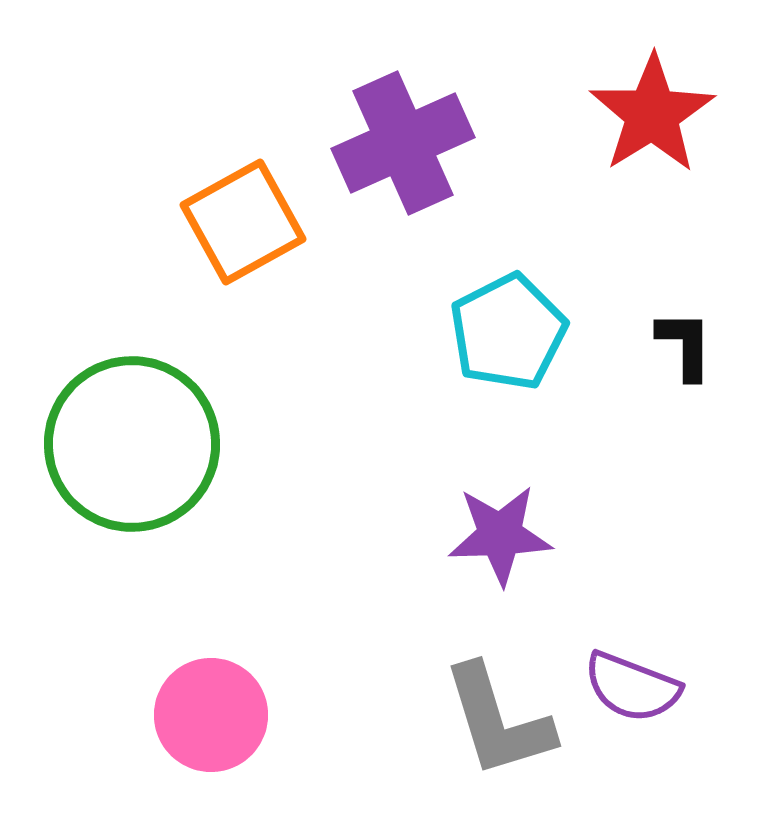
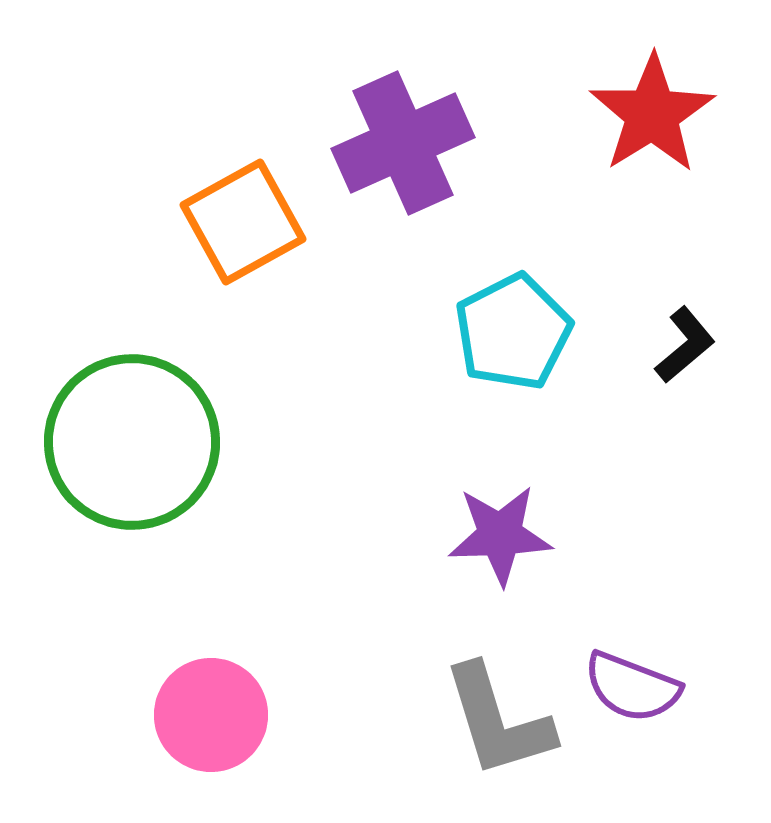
cyan pentagon: moved 5 px right
black L-shape: rotated 50 degrees clockwise
green circle: moved 2 px up
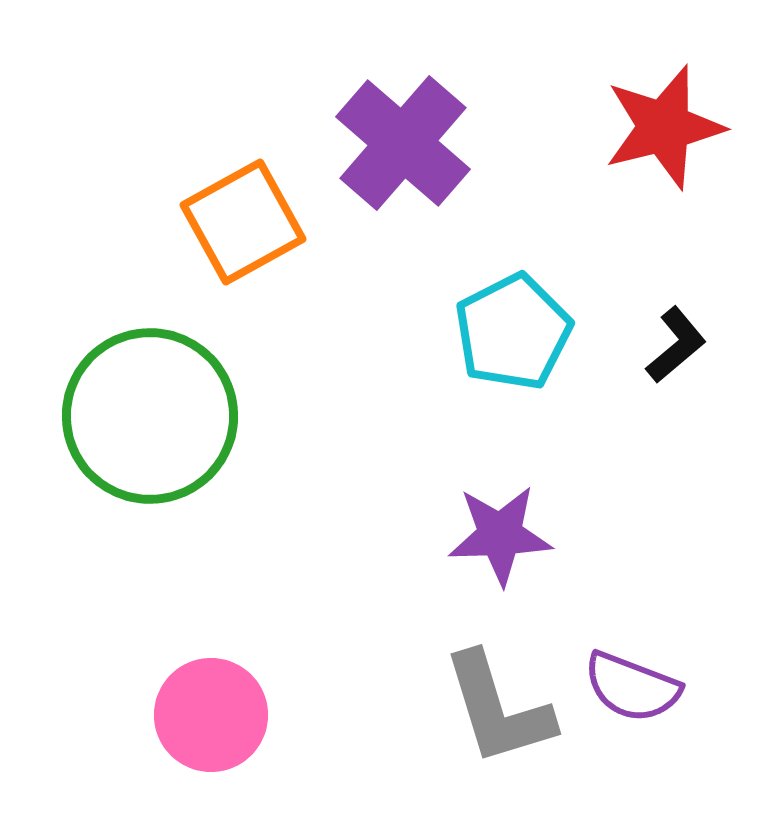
red star: moved 12 px right, 13 px down; rotated 18 degrees clockwise
purple cross: rotated 25 degrees counterclockwise
black L-shape: moved 9 px left
green circle: moved 18 px right, 26 px up
gray L-shape: moved 12 px up
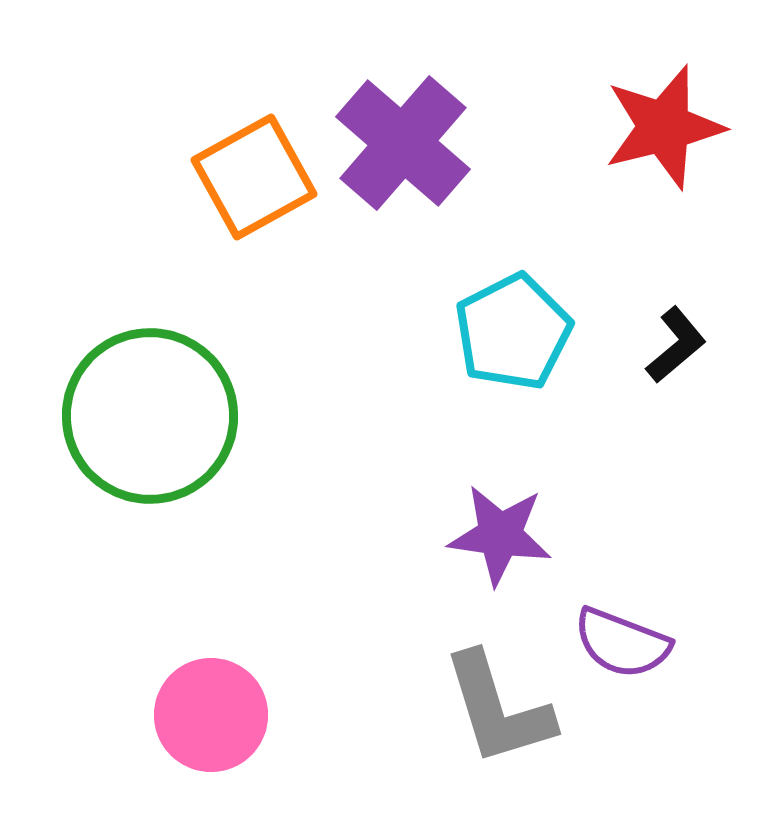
orange square: moved 11 px right, 45 px up
purple star: rotated 10 degrees clockwise
purple semicircle: moved 10 px left, 44 px up
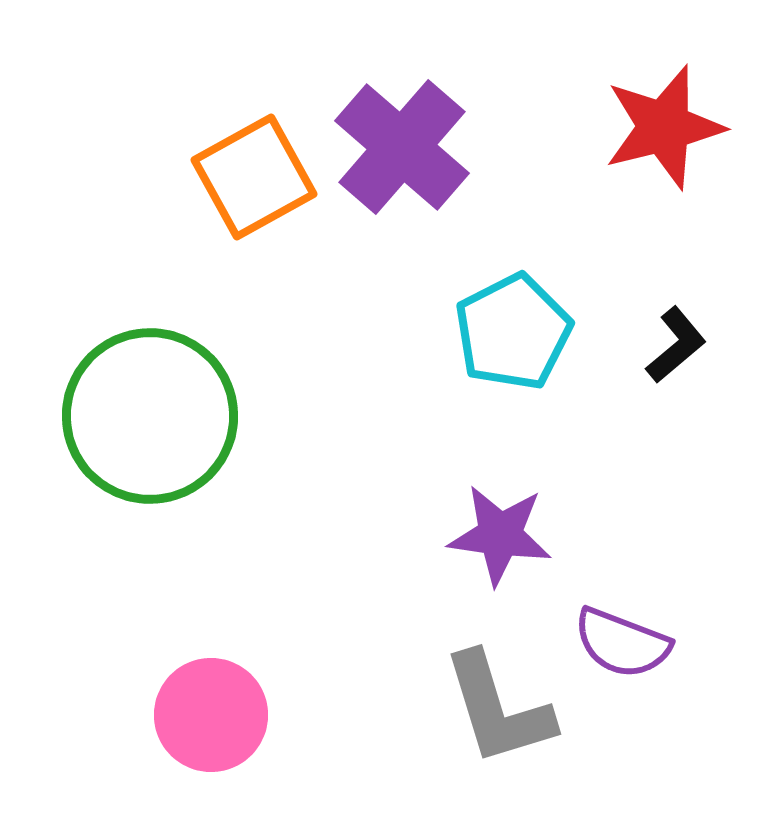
purple cross: moved 1 px left, 4 px down
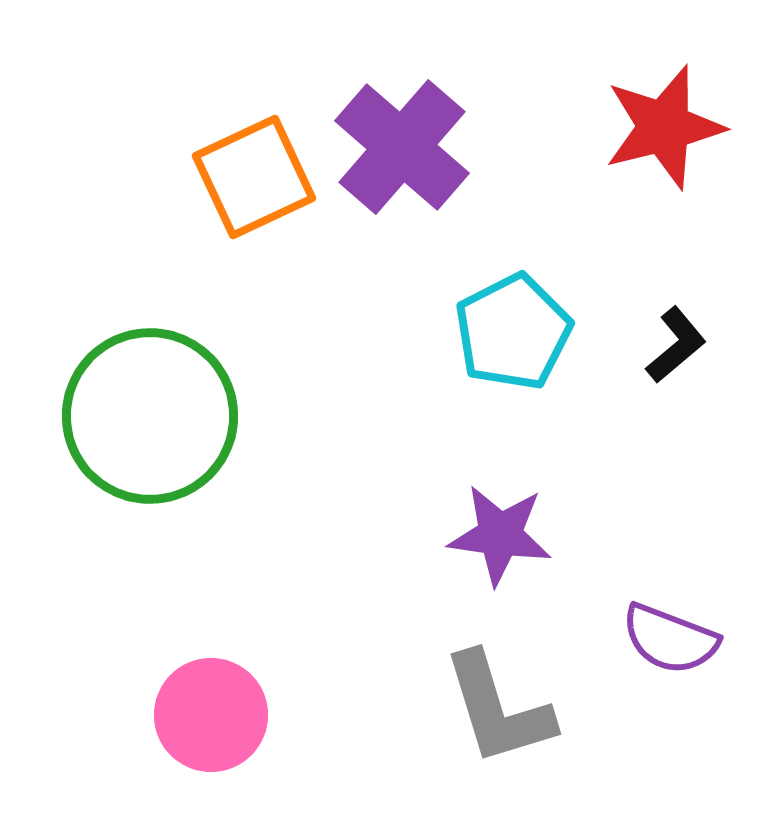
orange square: rotated 4 degrees clockwise
purple semicircle: moved 48 px right, 4 px up
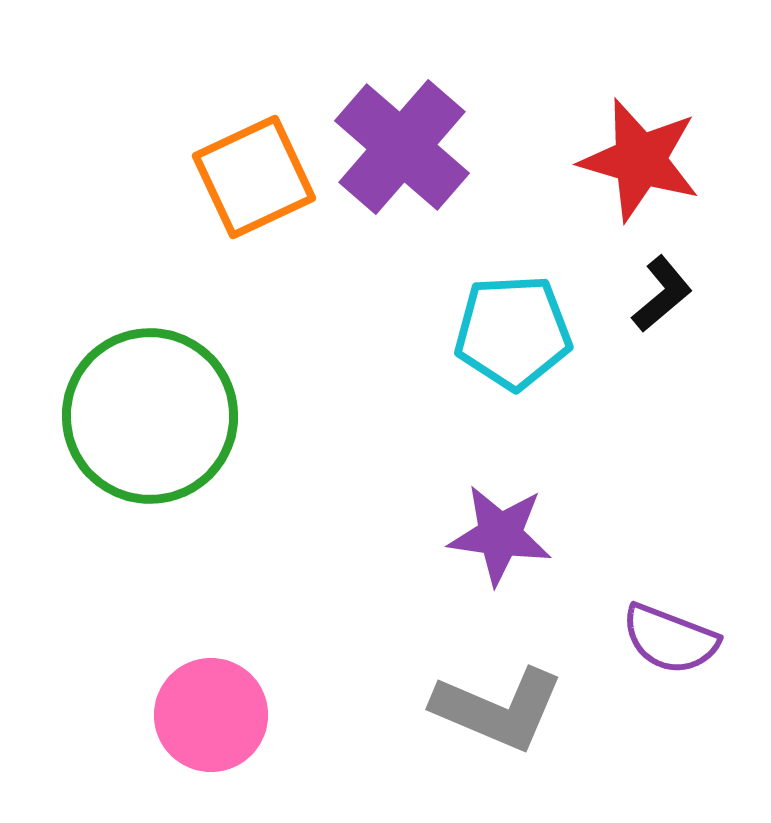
red star: moved 24 px left, 33 px down; rotated 30 degrees clockwise
cyan pentagon: rotated 24 degrees clockwise
black L-shape: moved 14 px left, 51 px up
gray L-shape: rotated 50 degrees counterclockwise
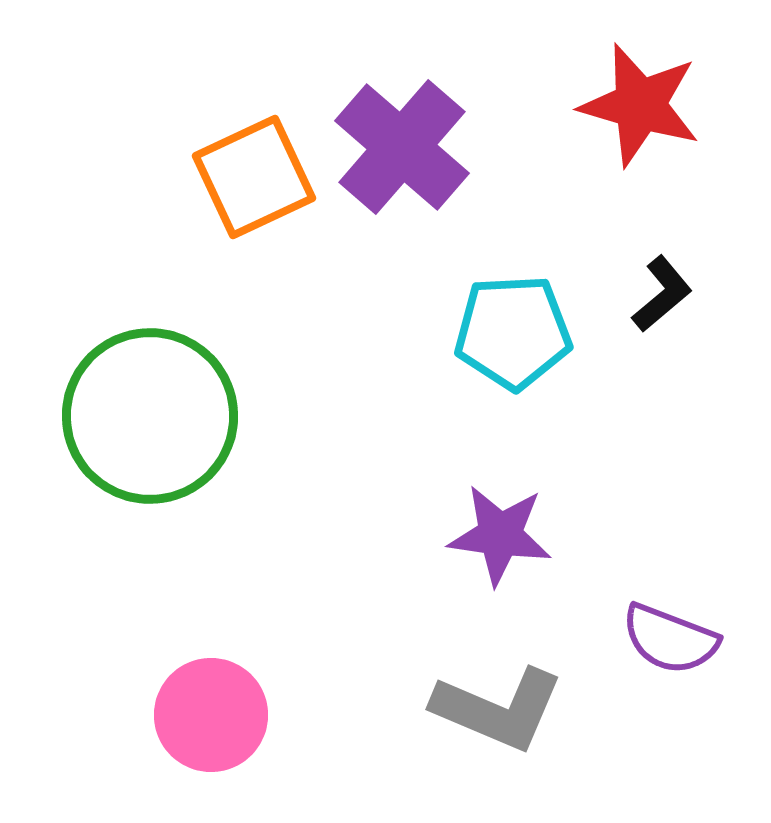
red star: moved 55 px up
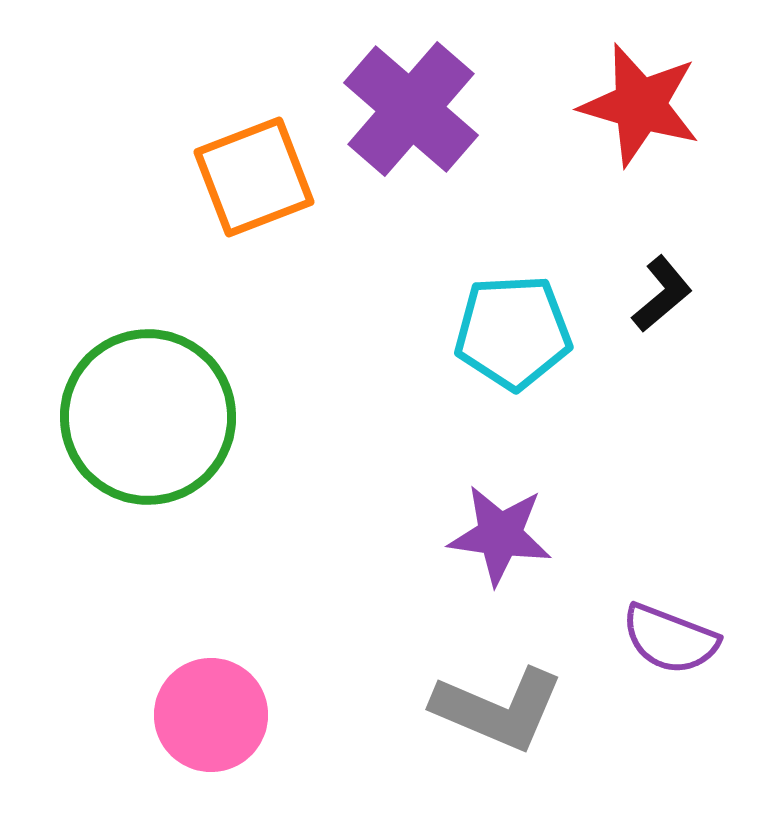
purple cross: moved 9 px right, 38 px up
orange square: rotated 4 degrees clockwise
green circle: moved 2 px left, 1 px down
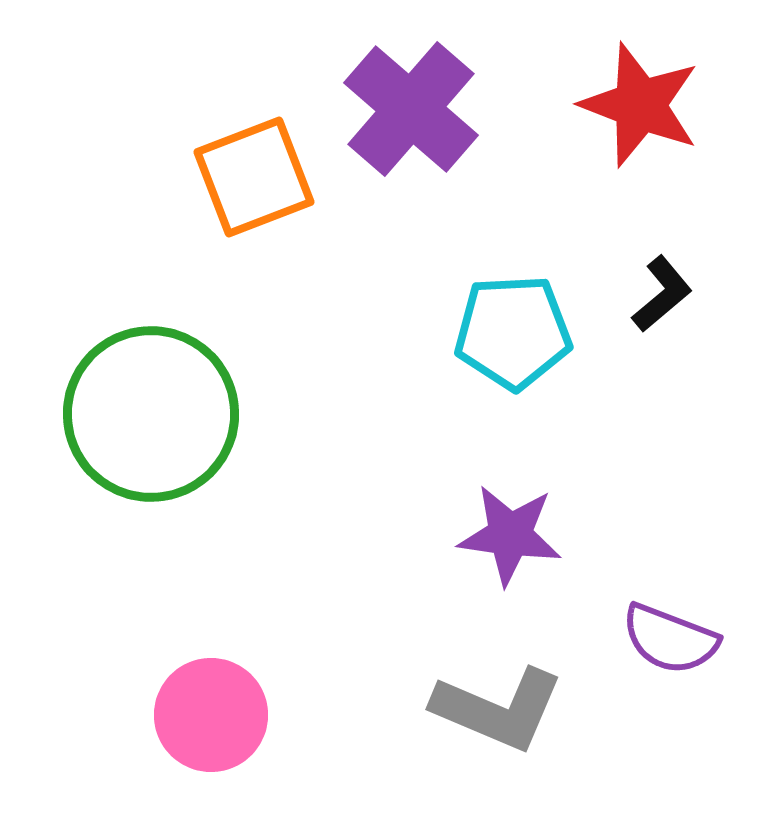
red star: rotated 5 degrees clockwise
green circle: moved 3 px right, 3 px up
purple star: moved 10 px right
